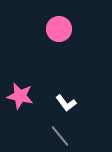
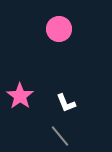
pink star: rotated 24 degrees clockwise
white L-shape: rotated 15 degrees clockwise
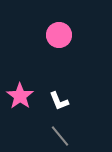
pink circle: moved 6 px down
white L-shape: moved 7 px left, 2 px up
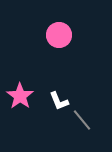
gray line: moved 22 px right, 16 px up
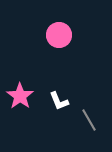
gray line: moved 7 px right; rotated 10 degrees clockwise
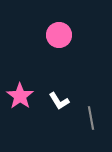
white L-shape: rotated 10 degrees counterclockwise
gray line: moved 2 px right, 2 px up; rotated 20 degrees clockwise
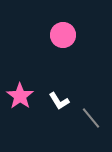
pink circle: moved 4 px right
gray line: rotated 30 degrees counterclockwise
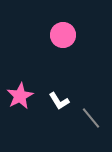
pink star: rotated 8 degrees clockwise
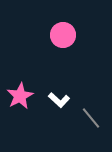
white L-shape: moved 1 px up; rotated 15 degrees counterclockwise
